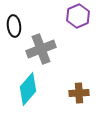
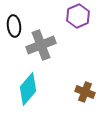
gray cross: moved 4 px up
brown cross: moved 6 px right, 1 px up; rotated 24 degrees clockwise
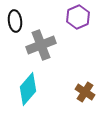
purple hexagon: moved 1 px down
black ellipse: moved 1 px right, 5 px up
brown cross: rotated 12 degrees clockwise
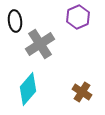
gray cross: moved 1 px left, 1 px up; rotated 12 degrees counterclockwise
brown cross: moved 3 px left
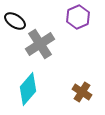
black ellipse: rotated 50 degrees counterclockwise
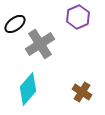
black ellipse: moved 3 px down; rotated 70 degrees counterclockwise
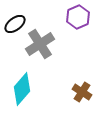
cyan diamond: moved 6 px left
